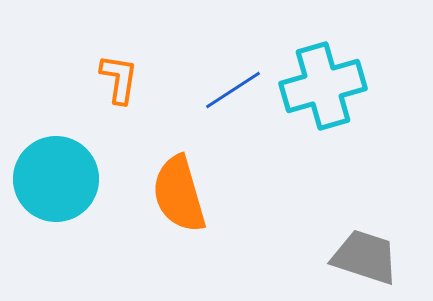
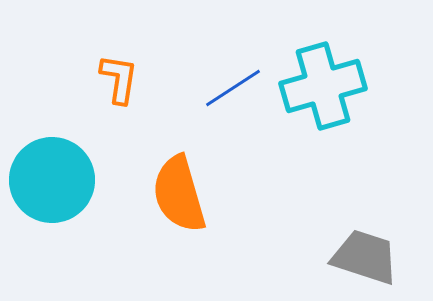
blue line: moved 2 px up
cyan circle: moved 4 px left, 1 px down
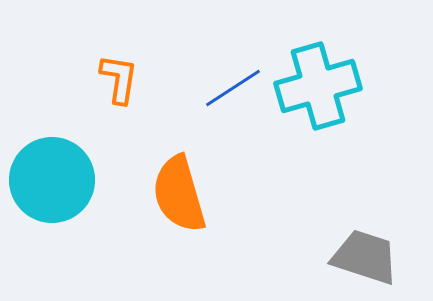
cyan cross: moved 5 px left
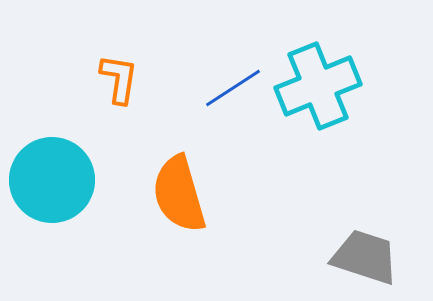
cyan cross: rotated 6 degrees counterclockwise
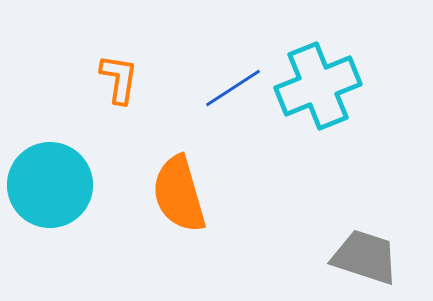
cyan circle: moved 2 px left, 5 px down
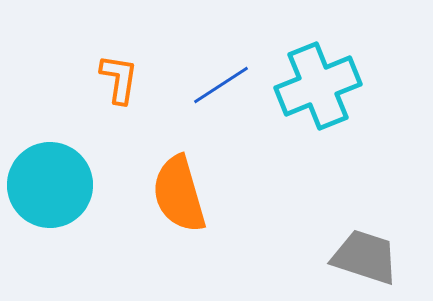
blue line: moved 12 px left, 3 px up
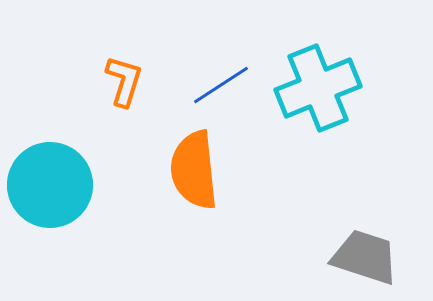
orange L-shape: moved 5 px right, 2 px down; rotated 8 degrees clockwise
cyan cross: moved 2 px down
orange semicircle: moved 15 px right, 24 px up; rotated 10 degrees clockwise
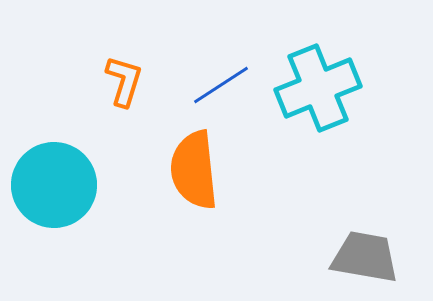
cyan circle: moved 4 px right
gray trapezoid: rotated 8 degrees counterclockwise
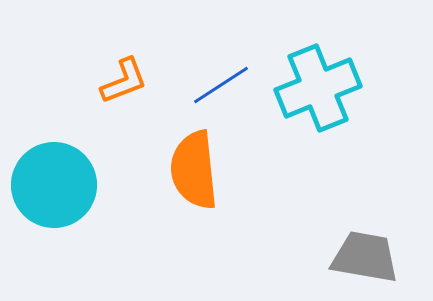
orange L-shape: rotated 52 degrees clockwise
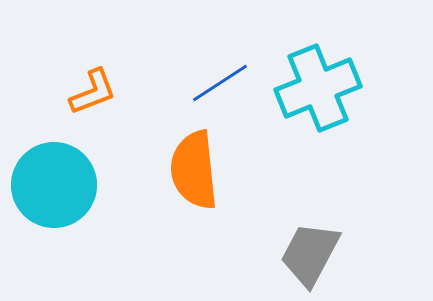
orange L-shape: moved 31 px left, 11 px down
blue line: moved 1 px left, 2 px up
gray trapezoid: moved 55 px left, 3 px up; rotated 72 degrees counterclockwise
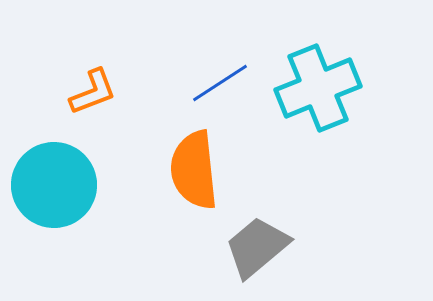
gray trapezoid: moved 53 px left, 7 px up; rotated 22 degrees clockwise
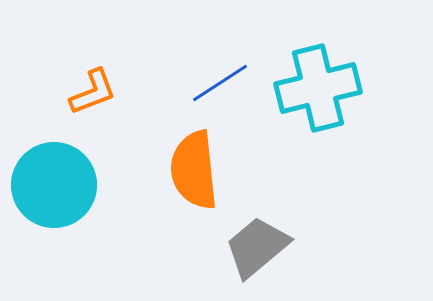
cyan cross: rotated 8 degrees clockwise
